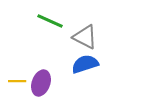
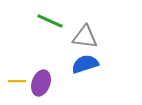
gray triangle: rotated 20 degrees counterclockwise
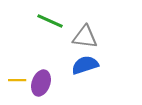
blue semicircle: moved 1 px down
yellow line: moved 1 px up
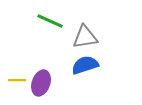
gray triangle: rotated 16 degrees counterclockwise
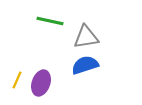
green line: rotated 12 degrees counterclockwise
gray triangle: moved 1 px right
yellow line: rotated 66 degrees counterclockwise
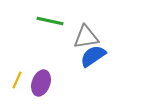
blue semicircle: moved 8 px right, 9 px up; rotated 16 degrees counterclockwise
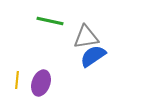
yellow line: rotated 18 degrees counterclockwise
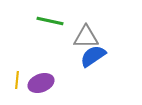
gray triangle: rotated 8 degrees clockwise
purple ellipse: rotated 50 degrees clockwise
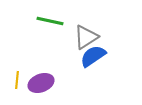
gray triangle: rotated 32 degrees counterclockwise
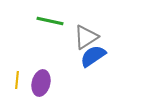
purple ellipse: rotated 55 degrees counterclockwise
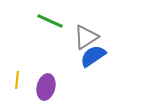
green line: rotated 12 degrees clockwise
purple ellipse: moved 5 px right, 4 px down
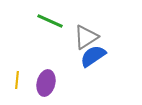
purple ellipse: moved 4 px up
